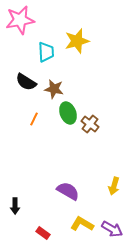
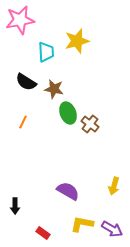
orange line: moved 11 px left, 3 px down
yellow L-shape: rotated 20 degrees counterclockwise
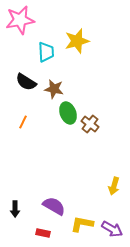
purple semicircle: moved 14 px left, 15 px down
black arrow: moved 3 px down
red rectangle: rotated 24 degrees counterclockwise
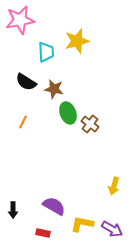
black arrow: moved 2 px left, 1 px down
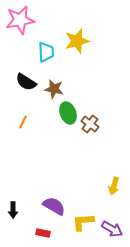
yellow L-shape: moved 1 px right, 2 px up; rotated 15 degrees counterclockwise
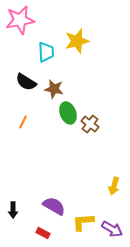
red rectangle: rotated 16 degrees clockwise
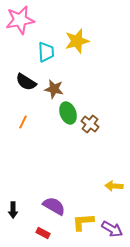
yellow arrow: rotated 78 degrees clockwise
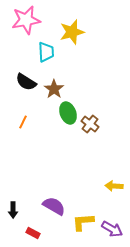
pink star: moved 6 px right
yellow star: moved 5 px left, 9 px up
brown star: rotated 24 degrees clockwise
red rectangle: moved 10 px left
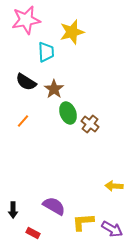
orange line: moved 1 px up; rotated 16 degrees clockwise
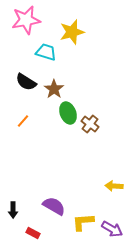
cyan trapezoid: rotated 70 degrees counterclockwise
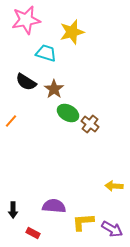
cyan trapezoid: moved 1 px down
green ellipse: rotated 40 degrees counterclockwise
orange line: moved 12 px left
purple semicircle: rotated 25 degrees counterclockwise
